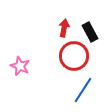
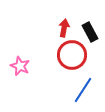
red circle: moved 2 px left, 1 px up
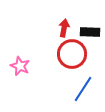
black rectangle: rotated 60 degrees counterclockwise
red circle: moved 1 px up
blue line: moved 1 px up
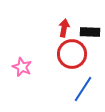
pink star: moved 2 px right, 1 px down
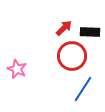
red arrow: rotated 36 degrees clockwise
red circle: moved 2 px down
pink star: moved 5 px left, 2 px down
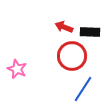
red arrow: moved 1 px up; rotated 114 degrees counterclockwise
